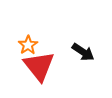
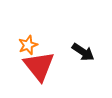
orange star: rotated 12 degrees clockwise
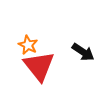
orange star: rotated 24 degrees counterclockwise
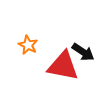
red triangle: moved 24 px right; rotated 40 degrees counterclockwise
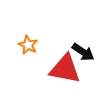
red triangle: moved 2 px right, 3 px down
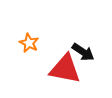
orange star: moved 1 px right, 2 px up
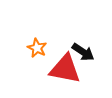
orange star: moved 8 px right, 5 px down
